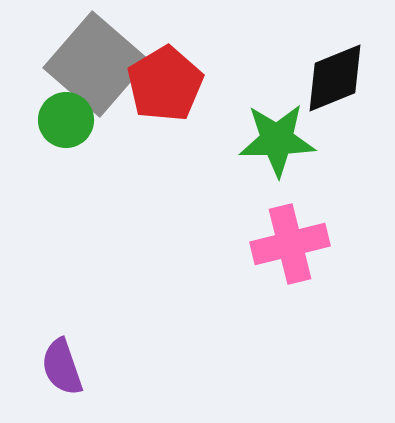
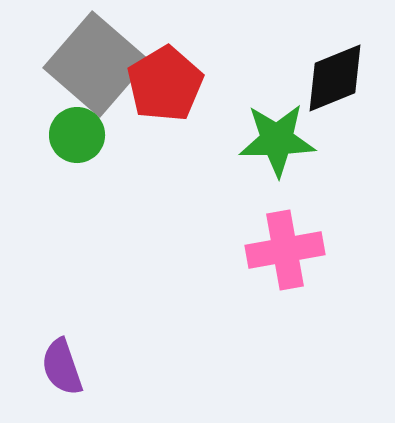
green circle: moved 11 px right, 15 px down
pink cross: moved 5 px left, 6 px down; rotated 4 degrees clockwise
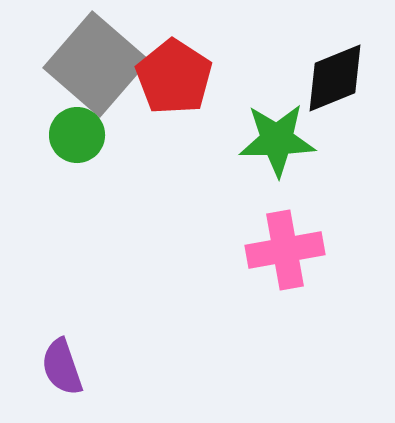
red pentagon: moved 9 px right, 7 px up; rotated 8 degrees counterclockwise
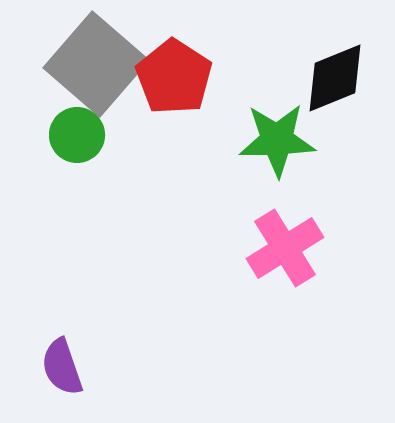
pink cross: moved 2 px up; rotated 22 degrees counterclockwise
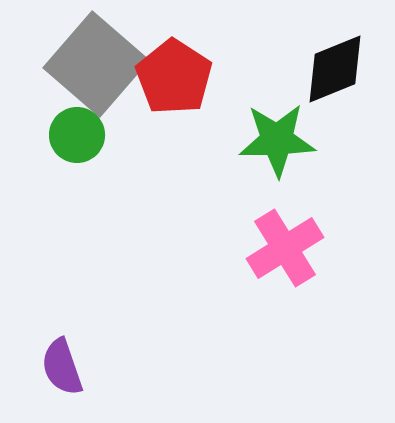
black diamond: moved 9 px up
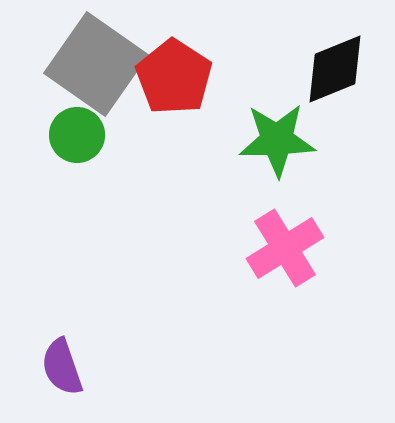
gray square: rotated 6 degrees counterclockwise
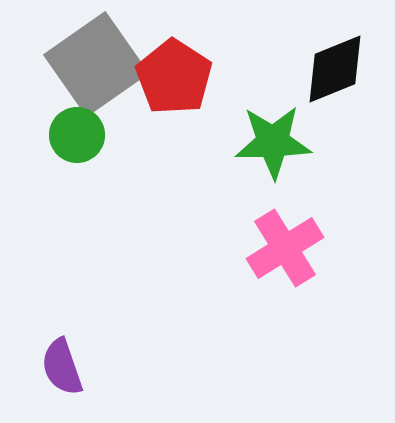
gray square: rotated 20 degrees clockwise
green star: moved 4 px left, 2 px down
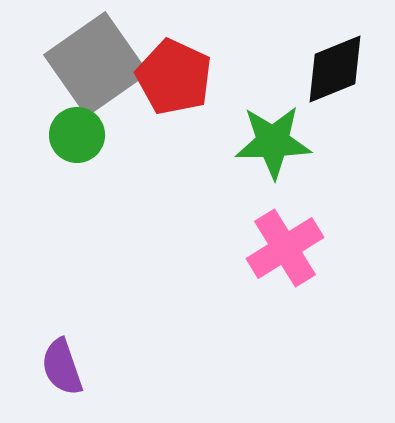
red pentagon: rotated 8 degrees counterclockwise
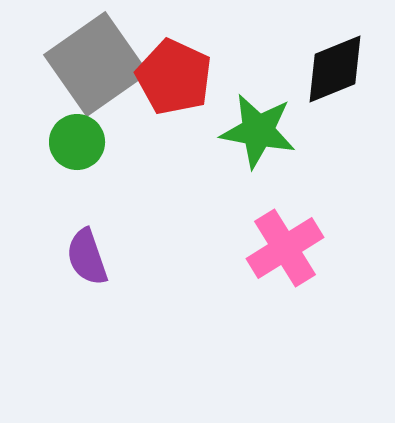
green circle: moved 7 px down
green star: moved 15 px left, 11 px up; rotated 12 degrees clockwise
purple semicircle: moved 25 px right, 110 px up
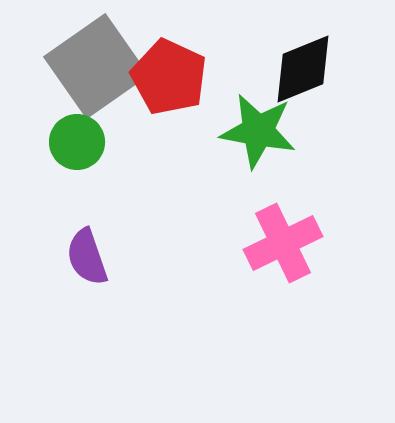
gray square: moved 2 px down
black diamond: moved 32 px left
red pentagon: moved 5 px left
pink cross: moved 2 px left, 5 px up; rotated 6 degrees clockwise
